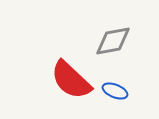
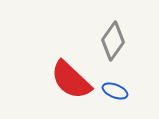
gray diamond: rotated 45 degrees counterclockwise
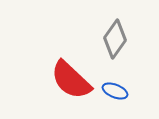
gray diamond: moved 2 px right, 2 px up
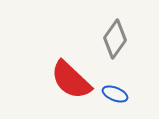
blue ellipse: moved 3 px down
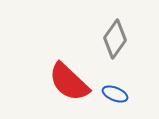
red semicircle: moved 2 px left, 2 px down
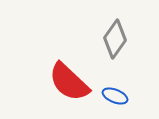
blue ellipse: moved 2 px down
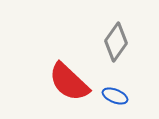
gray diamond: moved 1 px right, 3 px down
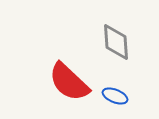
gray diamond: rotated 39 degrees counterclockwise
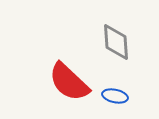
blue ellipse: rotated 10 degrees counterclockwise
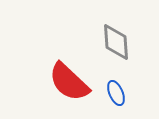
blue ellipse: moved 1 px right, 3 px up; rotated 55 degrees clockwise
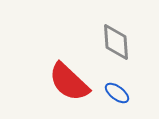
blue ellipse: moved 1 px right; rotated 30 degrees counterclockwise
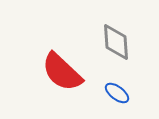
red semicircle: moved 7 px left, 10 px up
